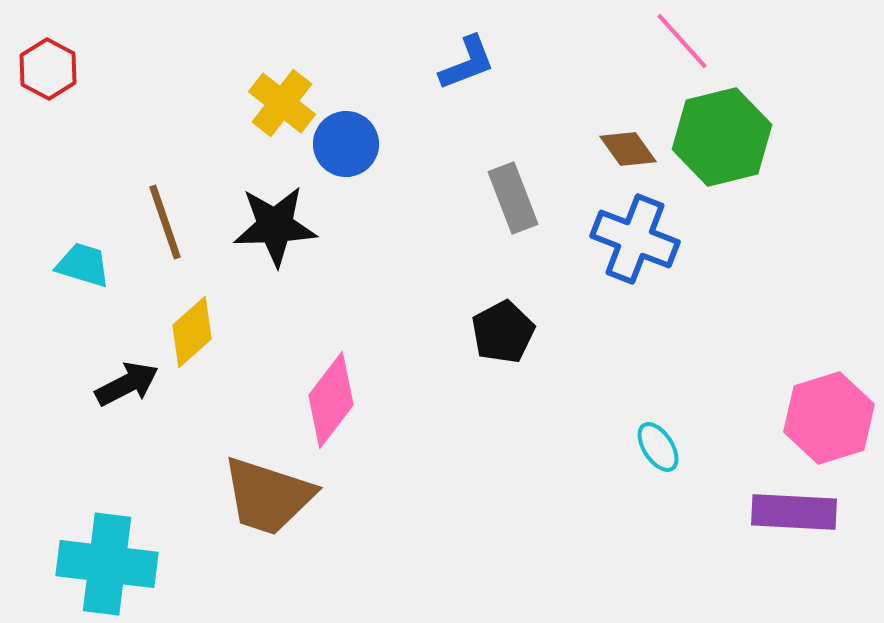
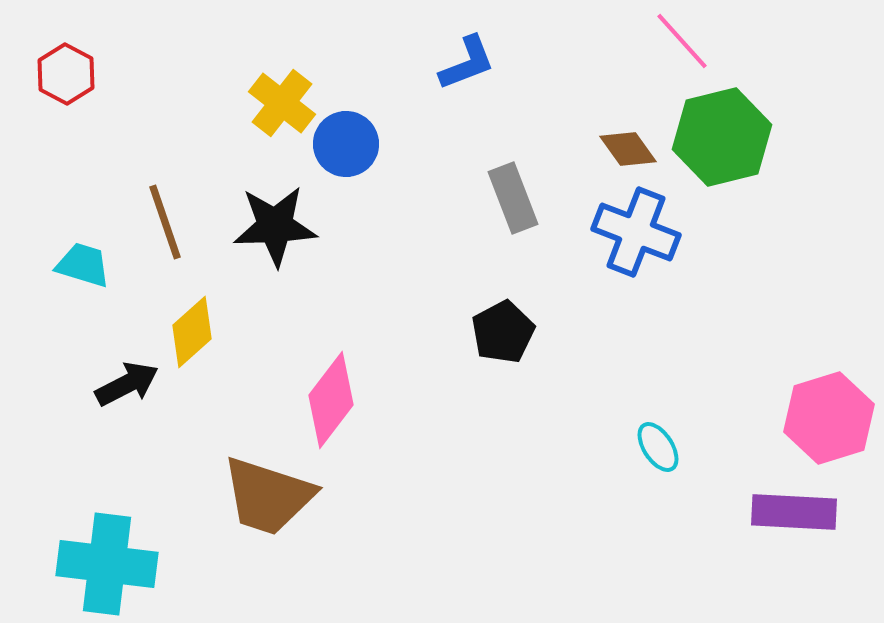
red hexagon: moved 18 px right, 5 px down
blue cross: moved 1 px right, 7 px up
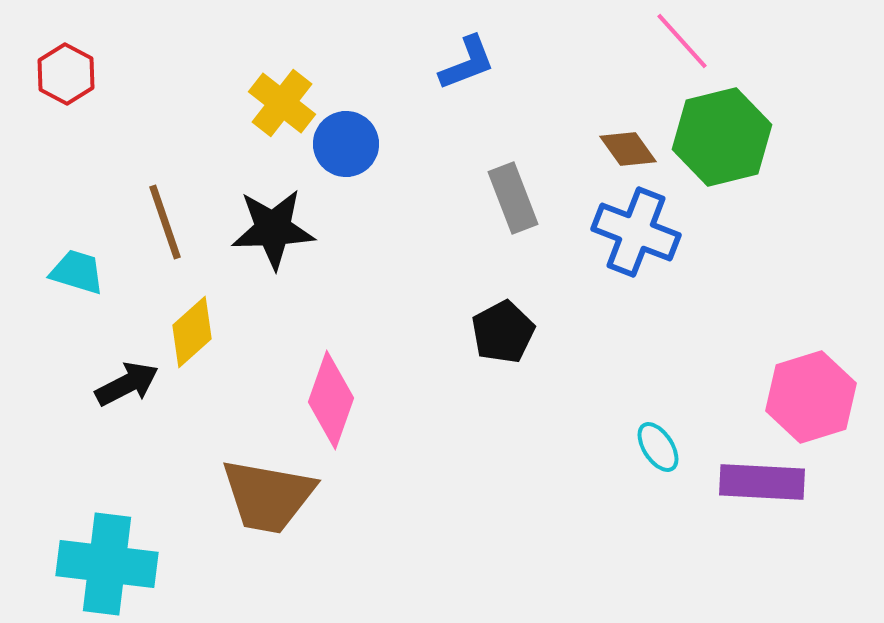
black star: moved 2 px left, 3 px down
cyan trapezoid: moved 6 px left, 7 px down
pink diamond: rotated 18 degrees counterclockwise
pink hexagon: moved 18 px left, 21 px up
brown trapezoid: rotated 8 degrees counterclockwise
purple rectangle: moved 32 px left, 30 px up
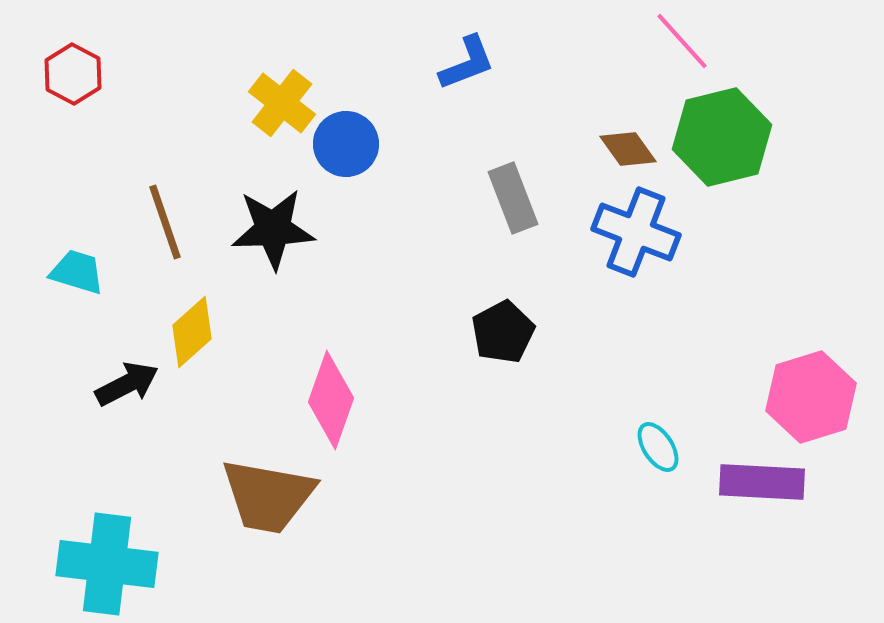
red hexagon: moved 7 px right
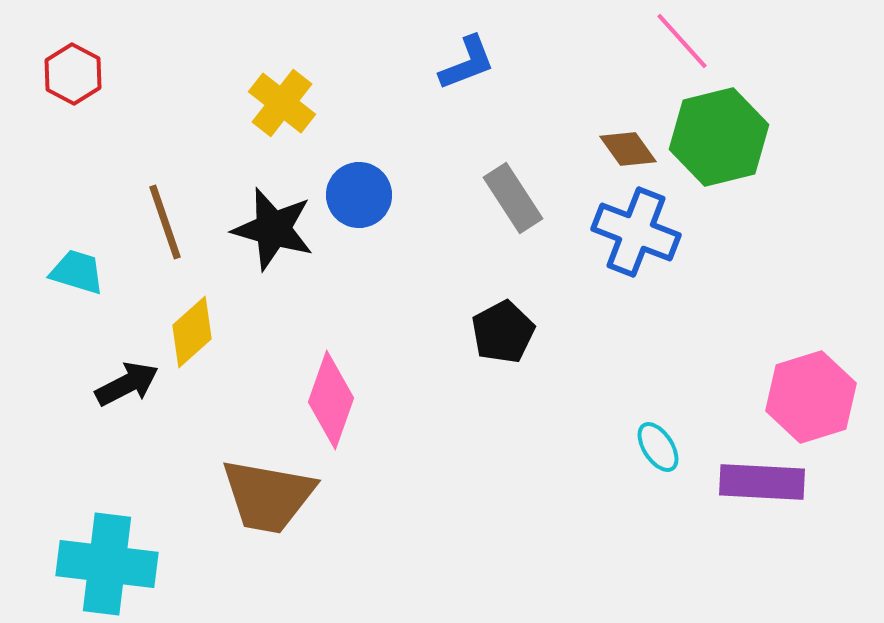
green hexagon: moved 3 px left
blue circle: moved 13 px right, 51 px down
gray rectangle: rotated 12 degrees counterclockwise
black star: rotated 18 degrees clockwise
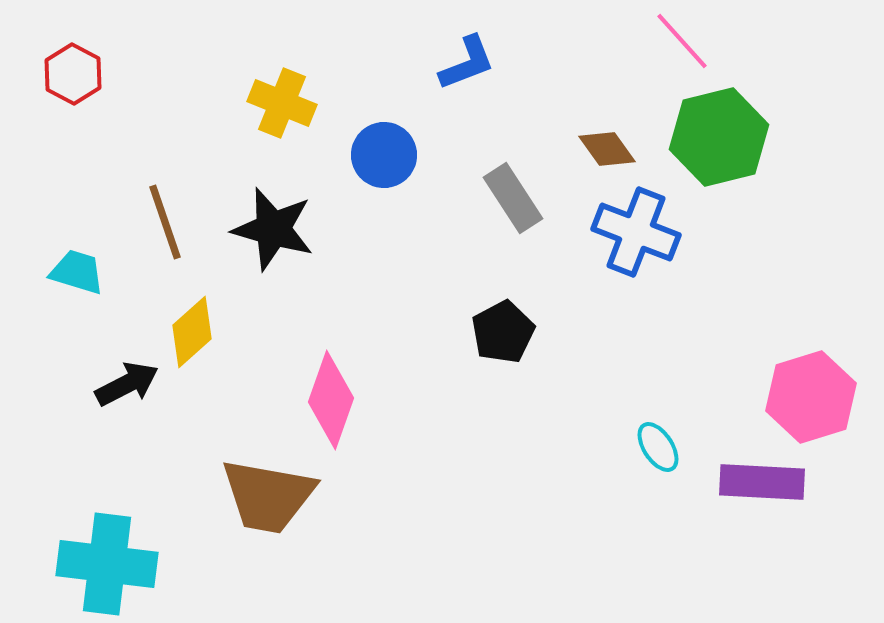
yellow cross: rotated 16 degrees counterclockwise
brown diamond: moved 21 px left
blue circle: moved 25 px right, 40 px up
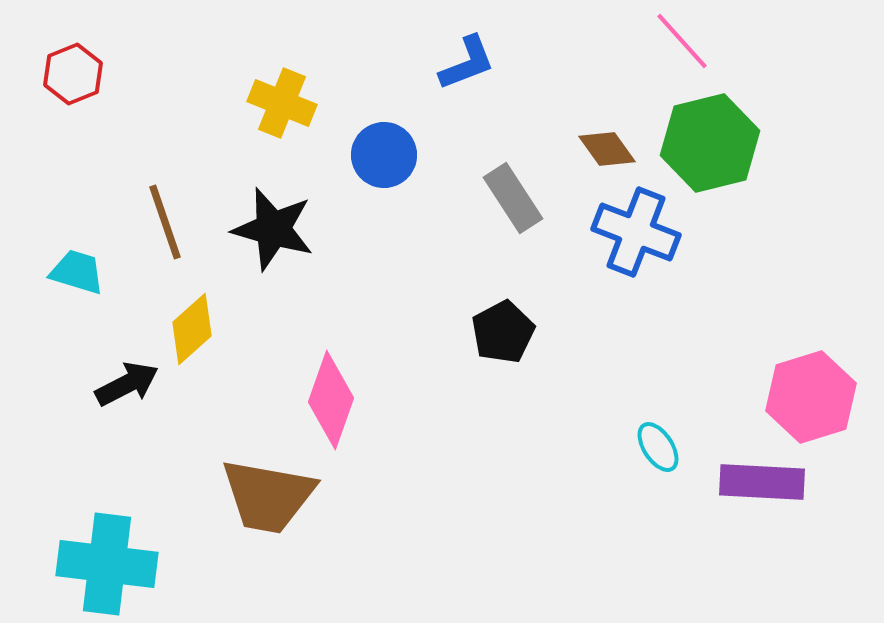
red hexagon: rotated 10 degrees clockwise
green hexagon: moved 9 px left, 6 px down
yellow diamond: moved 3 px up
